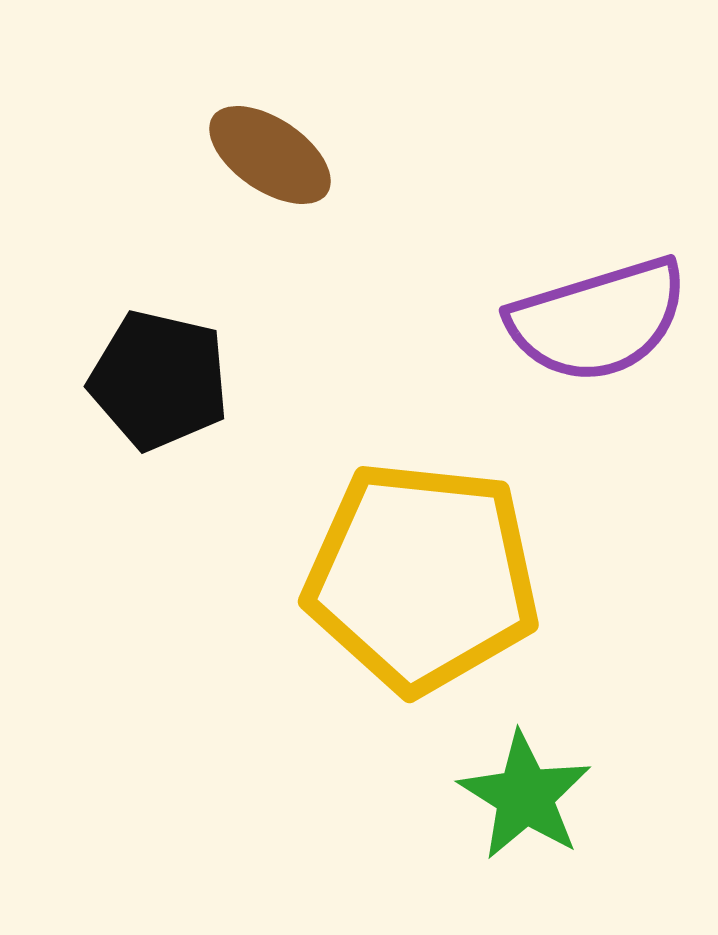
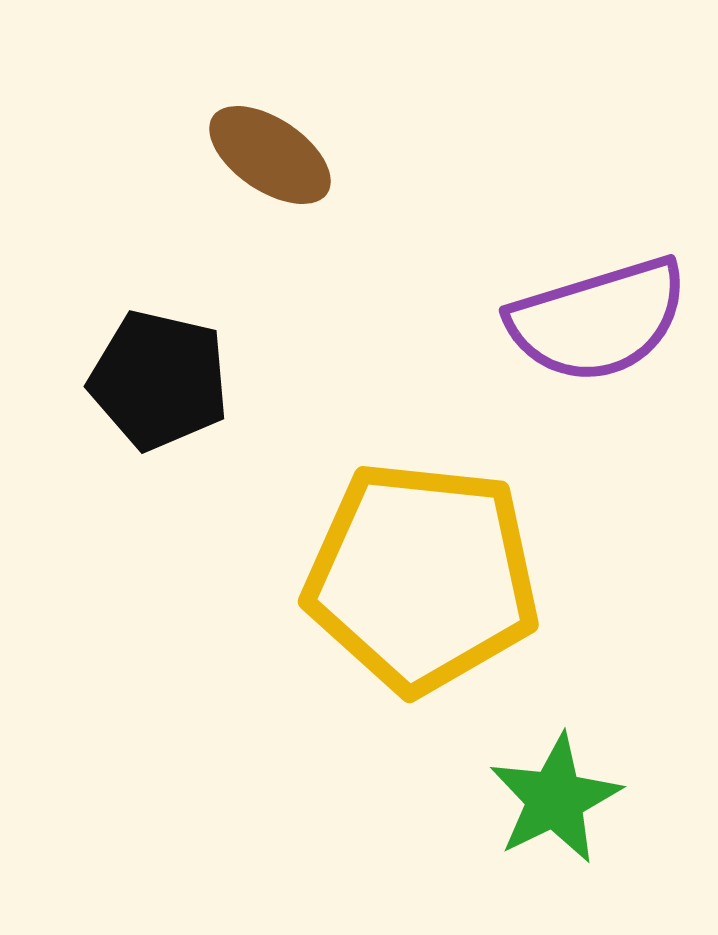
green star: moved 30 px right, 3 px down; rotated 14 degrees clockwise
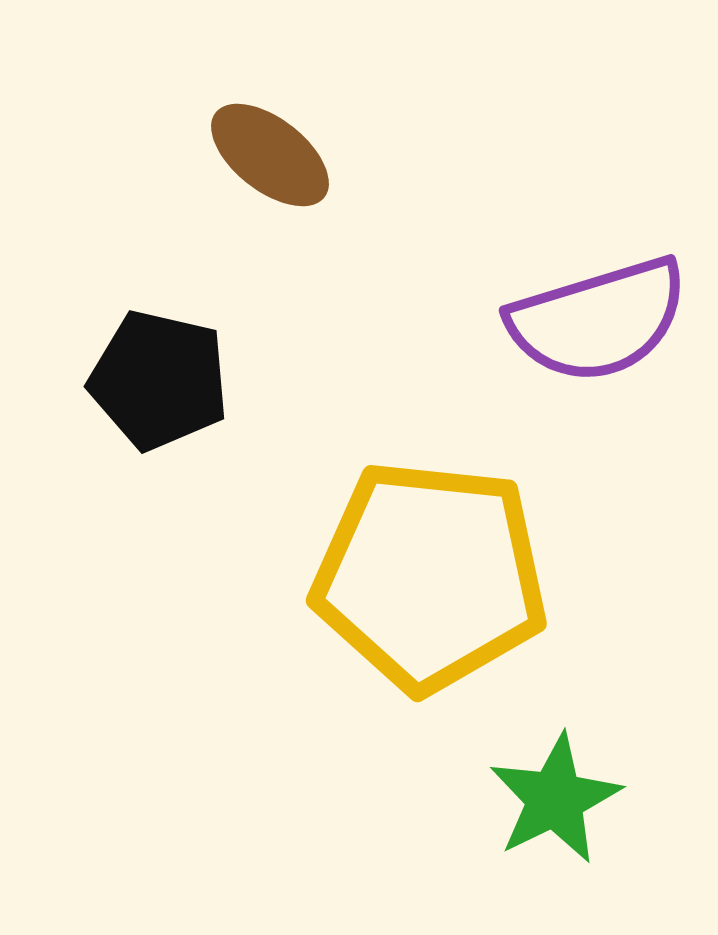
brown ellipse: rotated 4 degrees clockwise
yellow pentagon: moved 8 px right, 1 px up
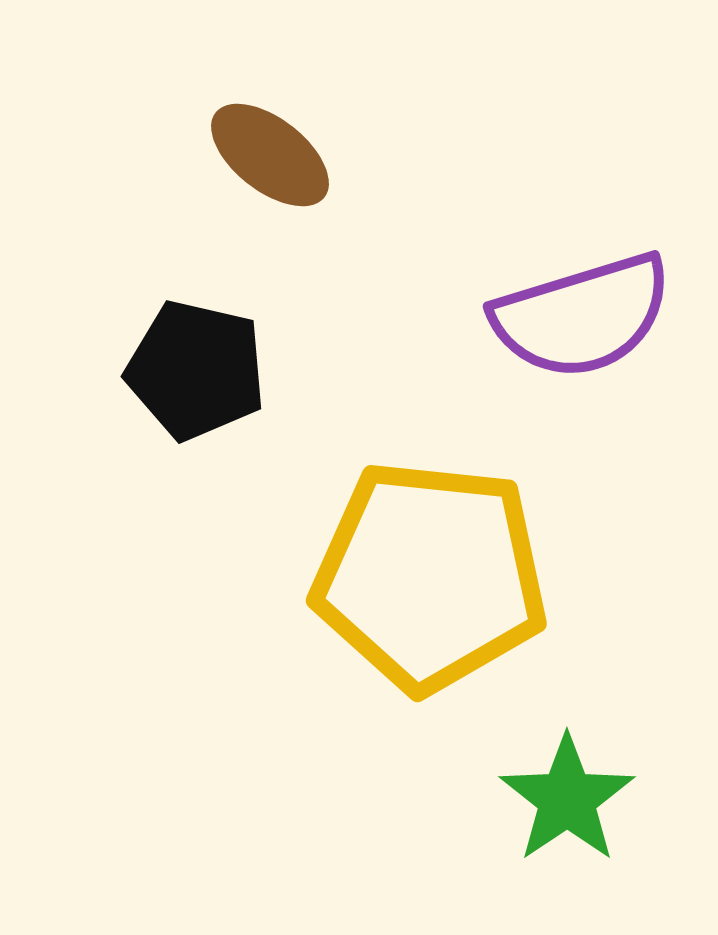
purple semicircle: moved 16 px left, 4 px up
black pentagon: moved 37 px right, 10 px up
green star: moved 12 px right; rotated 8 degrees counterclockwise
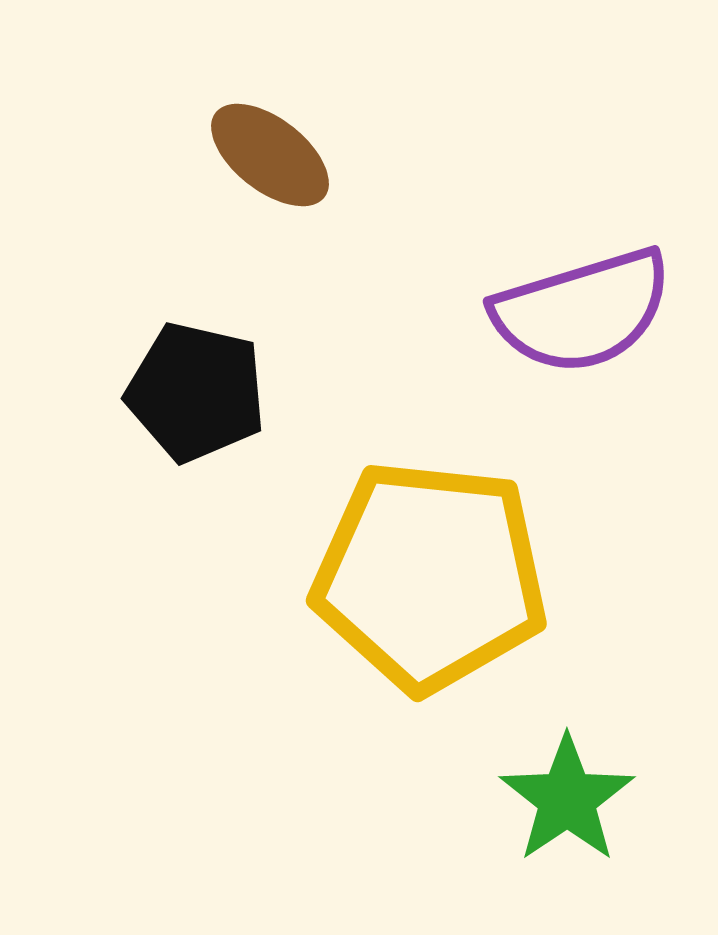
purple semicircle: moved 5 px up
black pentagon: moved 22 px down
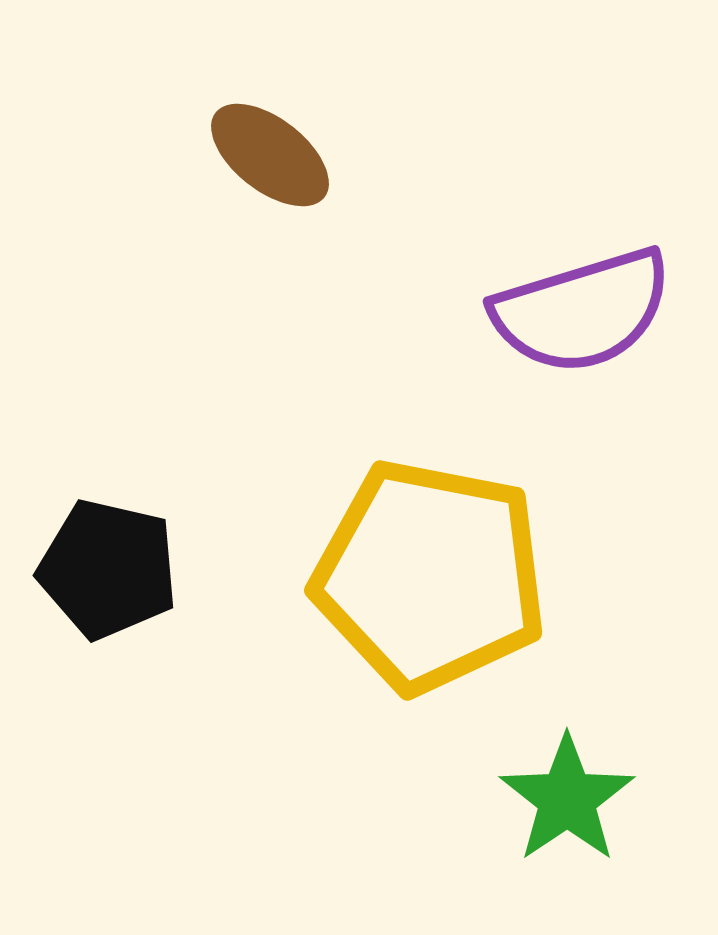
black pentagon: moved 88 px left, 177 px down
yellow pentagon: rotated 5 degrees clockwise
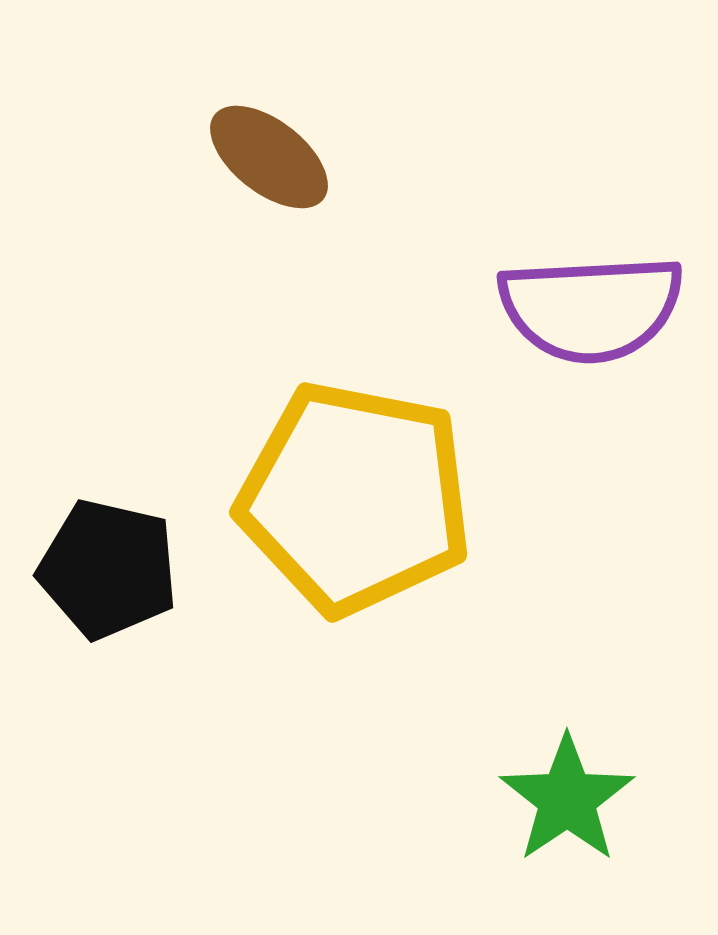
brown ellipse: moved 1 px left, 2 px down
purple semicircle: moved 9 px right, 3 px up; rotated 14 degrees clockwise
yellow pentagon: moved 75 px left, 78 px up
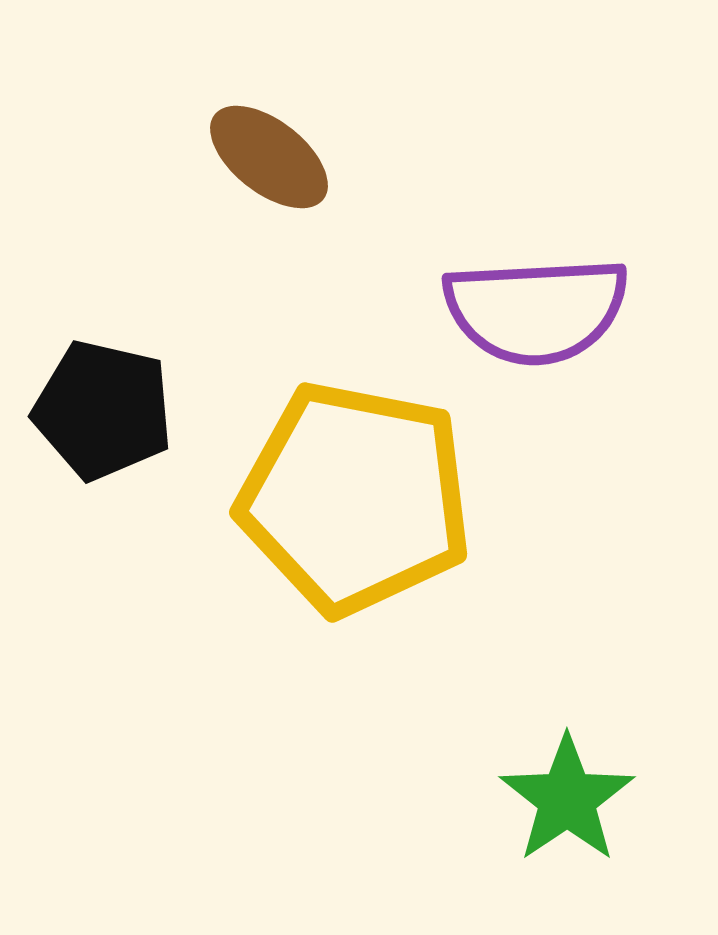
purple semicircle: moved 55 px left, 2 px down
black pentagon: moved 5 px left, 159 px up
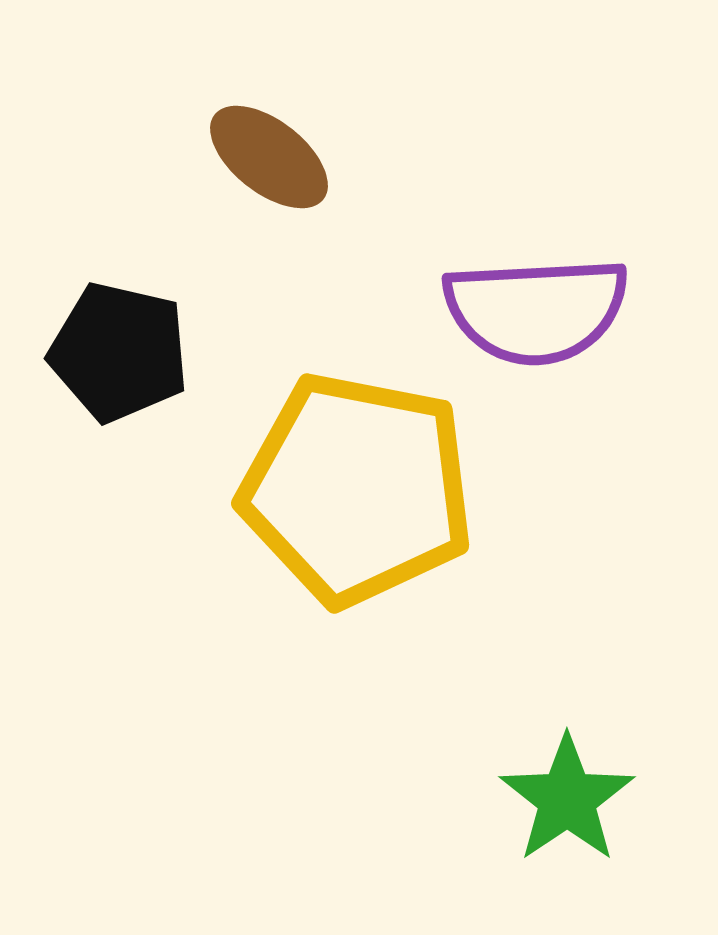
black pentagon: moved 16 px right, 58 px up
yellow pentagon: moved 2 px right, 9 px up
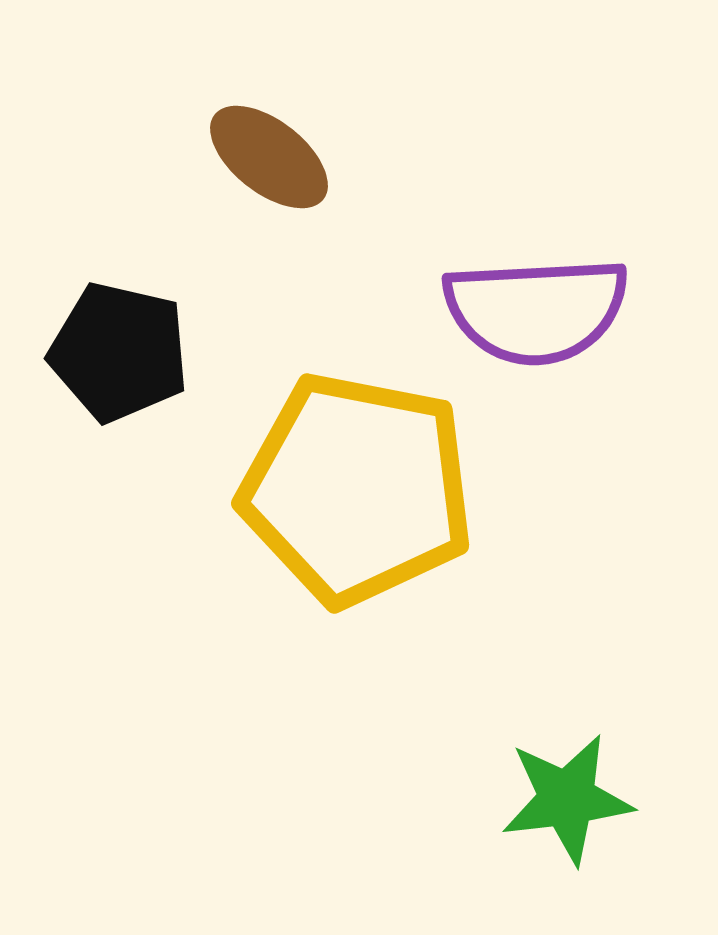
green star: rotated 27 degrees clockwise
